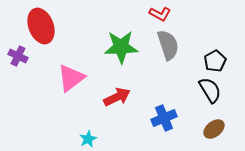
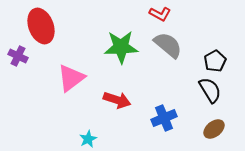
gray semicircle: rotated 32 degrees counterclockwise
red arrow: moved 3 px down; rotated 44 degrees clockwise
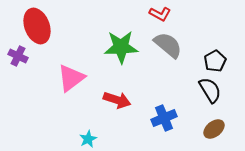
red ellipse: moved 4 px left
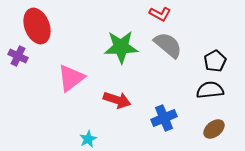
black semicircle: rotated 64 degrees counterclockwise
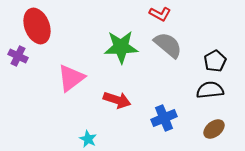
cyan star: rotated 18 degrees counterclockwise
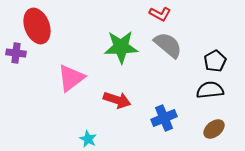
purple cross: moved 2 px left, 3 px up; rotated 18 degrees counterclockwise
